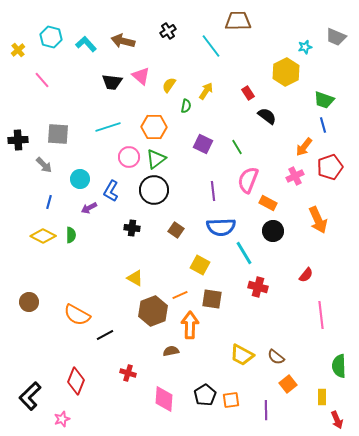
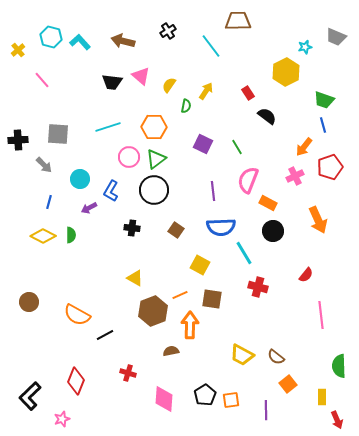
cyan L-shape at (86, 44): moved 6 px left, 2 px up
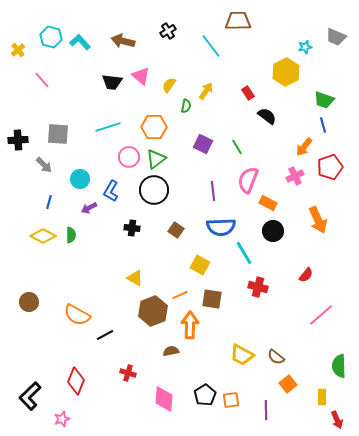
pink line at (321, 315): rotated 56 degrees clockwise
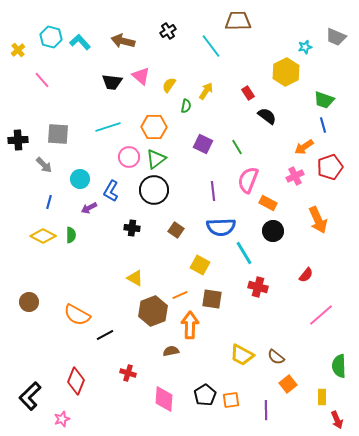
orange arrow at (304, 147): rotated 18 degrees clockwise
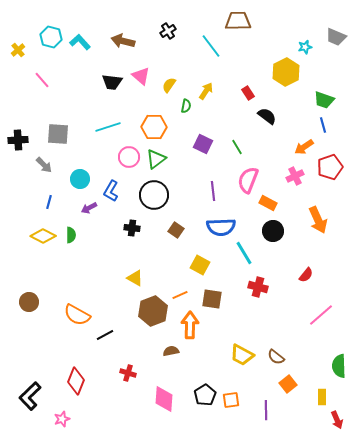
black circle at (154, 190): moved 5 px down
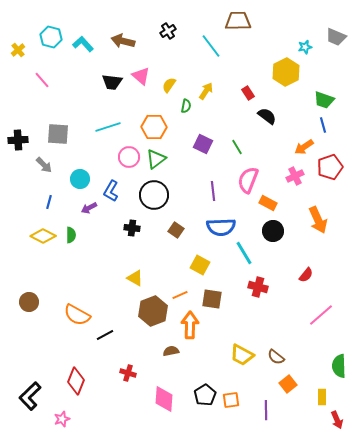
cyan L-shape at (80, 42): moved 3 px right, 2 px down
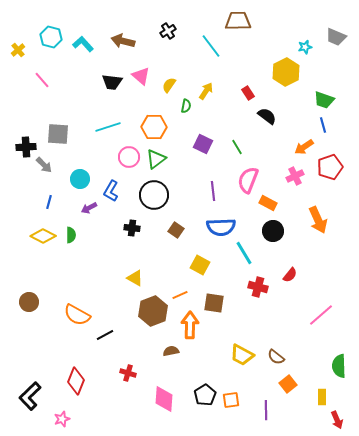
black cross at (18, 140): moved 8 px right, 7 px down
red semicircle at (306, 275): moved 16 px left
brown square at (212, 299): moved 2 px right, 4 px down
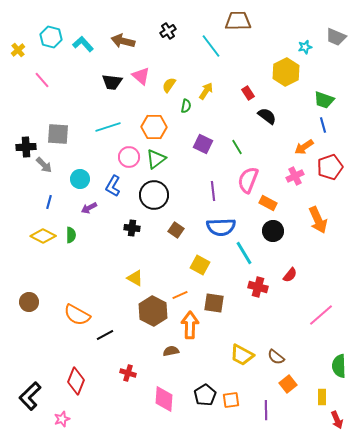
blue L-shape at (111, 191): moved 2 px right, 5 px up
brown hexagon at (153, 311): rotated 12 degrees counterclockwise
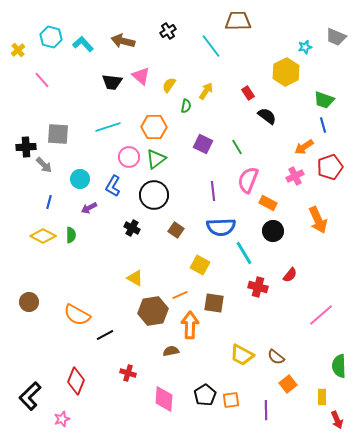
black cross at (132, 228): rotated 21 degrees clockwise
brown hexagon at (153, 311): rotated 24 degrees clockwise
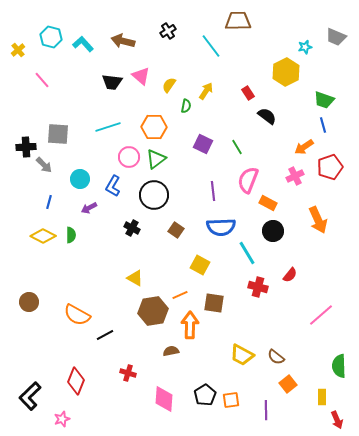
cyan line at (244, 253): moved 3 px right
